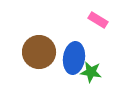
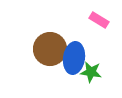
pink rectangle: moved 1 px right
brown circle: moved 11 px right, 3 px up
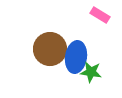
pink rectangle: moved 1 px right, 5 px up
blue ellipse: moved 2 px right, 1 px up
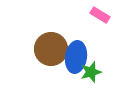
brown circle: moved 1 px right
green star: rotated 25 degrees counterclockwise
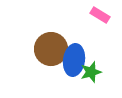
blue ellipse: moved 2 px left, 3 px down
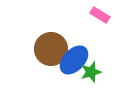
blue ellipse: rotated 36 degrees clockwise
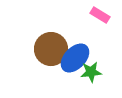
blue ellipse: moved 1 px right, 2 px up
green star: rotated 10 degrees clockwise
